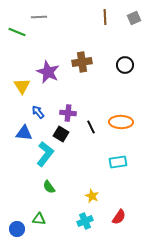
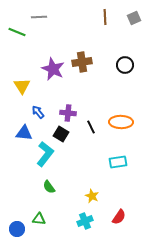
purple star: moved 5 px right, 3 px up
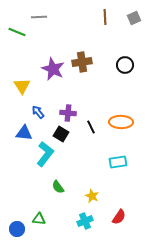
green semicircle: moved 9 px right
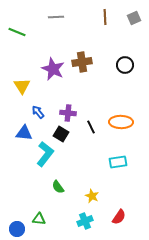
gray line: moved 17 px right
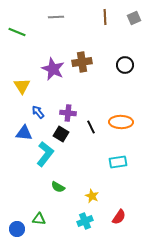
green semicircle: rotated 24 degrees counterclockwise
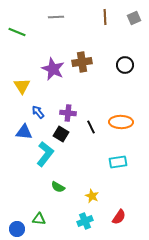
blue triangle: moved 1 px up
